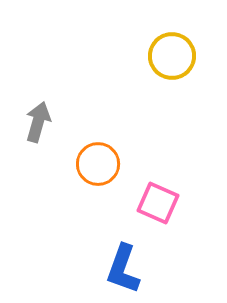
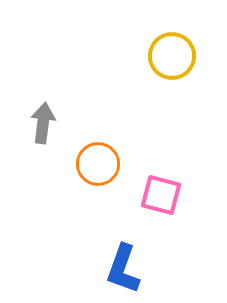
gray arrow: moved 5 px right, 1 px down; rotated 9 degrees counterclockwise
pink square: moved 3 px right, 8 px up; rotated 9 degrees counterclockwise
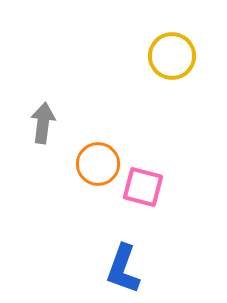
pink square: moved 18 px left, 8 px up
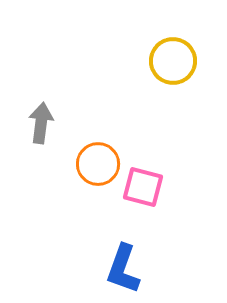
yellow circle: moved 1 px right, 5 px down
gray arrow: moved 2 px left
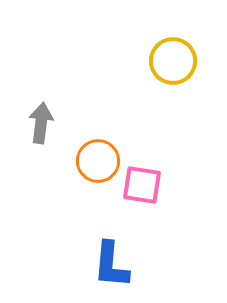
orange circle: moved 3 px up
pink square: moved 1 px left, 2 px up; rotated 6 degrees counterclockwise
blue L-shape: moved 12 px left, 4 px up; rotated 15 degrees counterclockwise
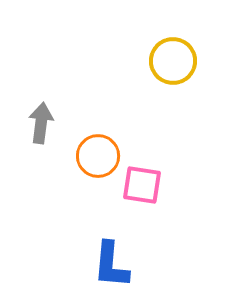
orange circle: moved 5 px up
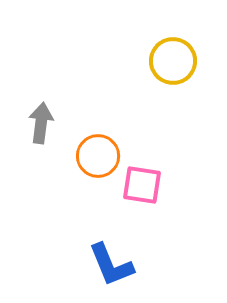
blue L-shape: rotated 27 degrees counterclockwise
